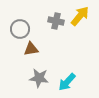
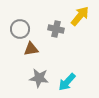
gray cross: moved 8 px down
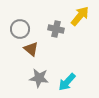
brown triangle: rotated 49 degrees clockwise
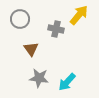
yellow arrow: moved 1 px left, 1 px up
gray circle: moved 10 px up
brown triangle: rotated 14 degrees clockwise
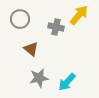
gray cross: moved 2 px up
brown triangle: rotated 14 degrees counterclockwise
gray star: rotated 18 degrees counterclockwise
